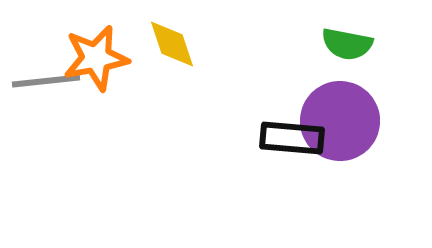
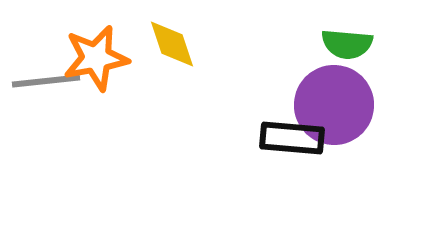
green semicircle: rotated 6 degrees counterclockwise
purple circle: moved 6 px left, 16 px up
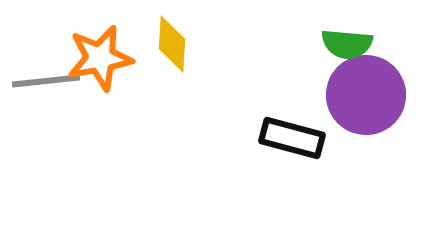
yellow diamond: rotated 22 degrees clockwise
orange star: moved 4 px right
purple circle: moved 32 px right, 10 px up
black rectangle: rotated 10 degrees clockwise
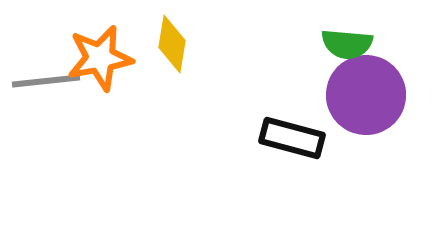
yellow diamond: rotated 6 degrees clockwise
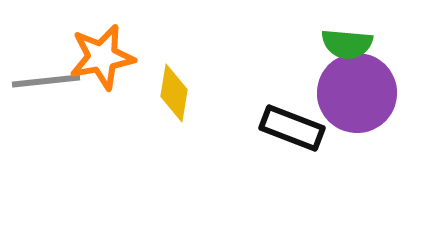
yellow diamond: moved 2 px right, 49 px down
orange star: moved 2 px right, 1 px up
purple circle: moved 9 px left, 2 px up
black rectangle: moved 10 px up; rotated 6 degrees clockwise
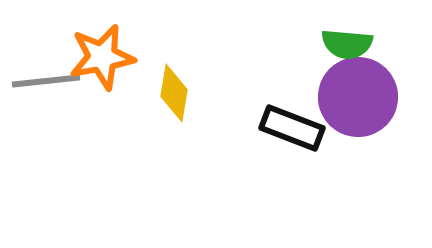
purple circle: moved 1 px right, 4 px down
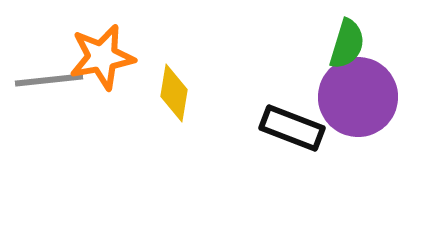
green semicircle: rotated 78 degrees counterclockwise
gray line: moved 3 px right, 1 px up
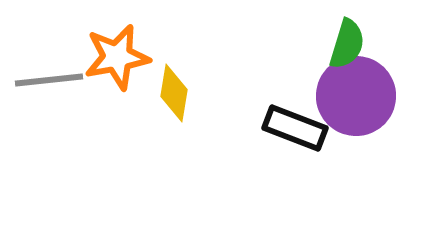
orange star: moved 15 px right
purple circle: moved 2 px left, 1 px up
black rectangle: moved 3 px right
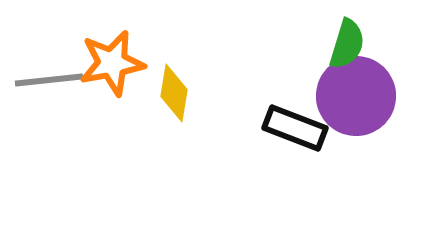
orange star: moved 5 px left, 6 px down
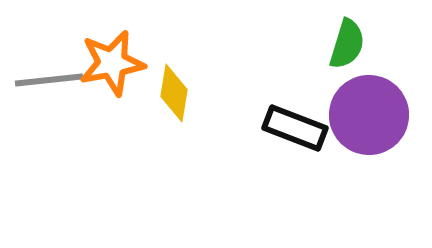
purple circle: moved 13 px right, 19 px down
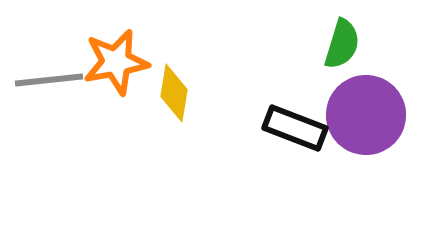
green semicircle: moved 5 px left
orange star: moved 4 px right, 1 px up
purple circle: moved 3 px left
